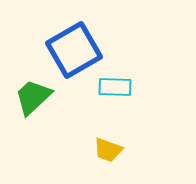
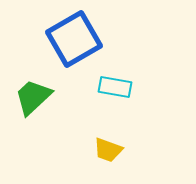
blue square: moved 11 px up
cyan rectangle: rotated 8 degrees clockwise
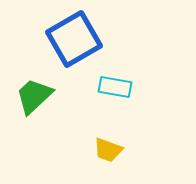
green trapezoid: moved 1 px right, 1 px up
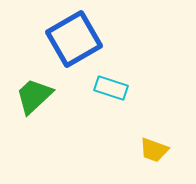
cyan rectangle: moved 4 px left, 1 px down; rotated 8 degrees clockwise
yellow trapezoid: moved 46 px right
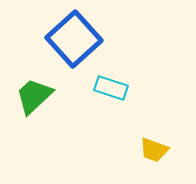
blue square: rotated 12 degrees counterclockwise
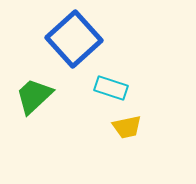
yellow trapezoid: moved 27 px left, 23 px up; rotated 32 degrees counterclockwise
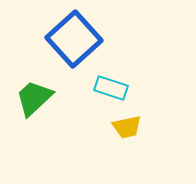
green trapezoid: moved 2 px down
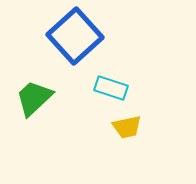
blue square: moved 1 px right, 3 px up
